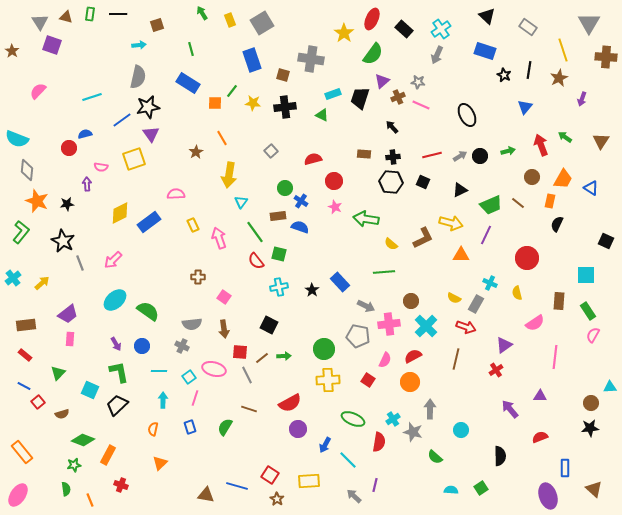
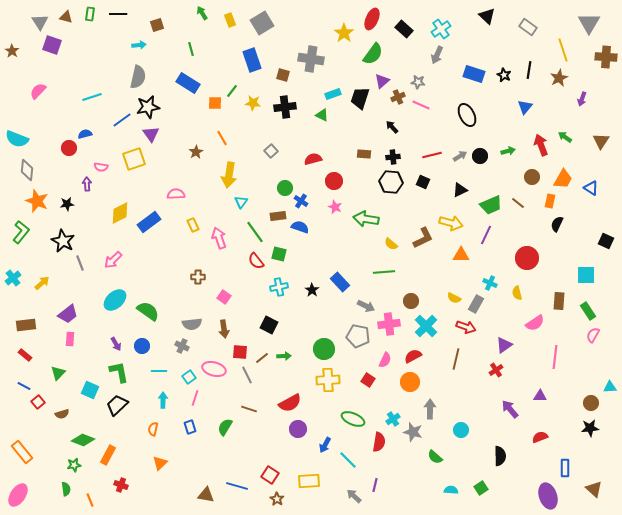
blue rectangle at (485, 51): moved 11 px left, 23 px down
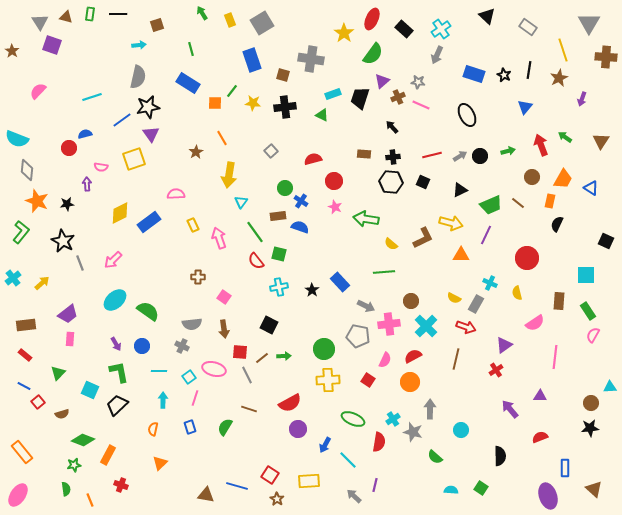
green square at (481, 488): rotated 24 degrees counterclockwise
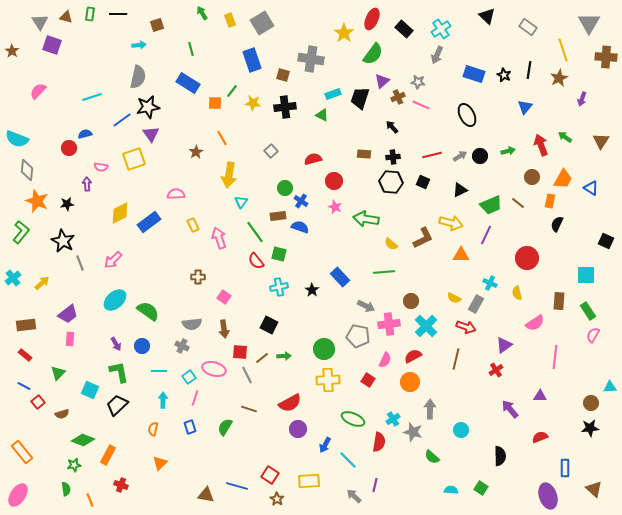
blue rectangle at (340, 282): moved 5 px up
green semicircle at (435, 457): moved 3 px left
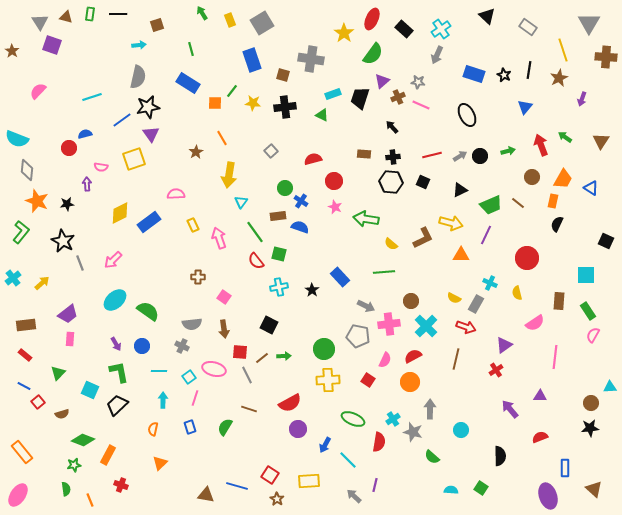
orange rectangle at (550, 201): moved 3 px right
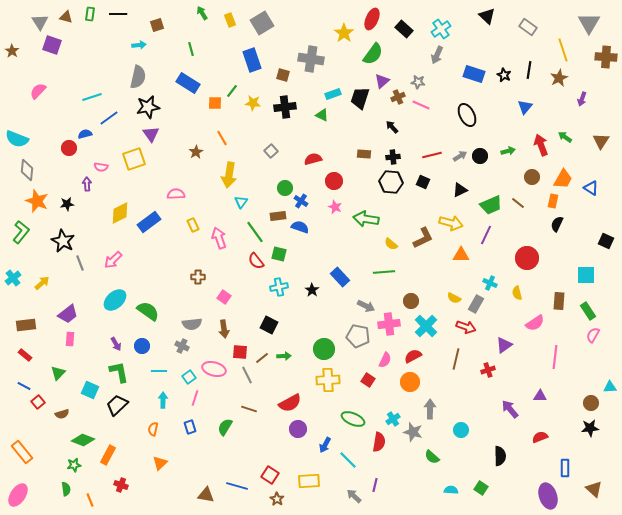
blue line at (122, 120): moved 13 px left, 2 px up
red cross at (496, 370): moved 8 px left; rotated 16 degrees clockwise
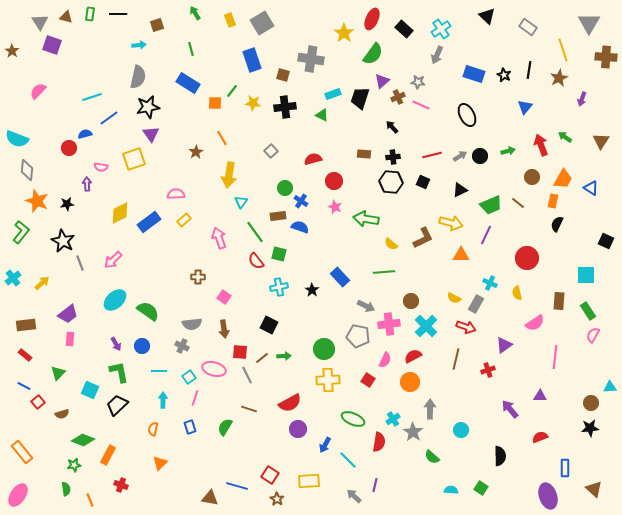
green arrow at (202, 13): moved 7 px left
yellow rectangle at (193, 225): moved 9 px left, 5 px up; rotated 72 degrees clockwise
gray star at (413, 432): rotated 18 degrees clockwise
brown triangle at (206, 495): moved 4 px right, 3 px down
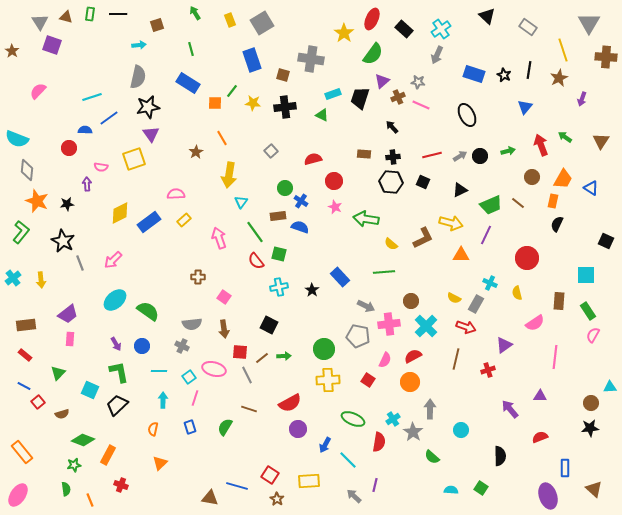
blue semicircle at (85, 134): moved 4 px up; rotated 16 degrees clockwise
yellow arrow at (42, 283): moved 1 px left, 3 px up; rotated 126 degrees clockwise
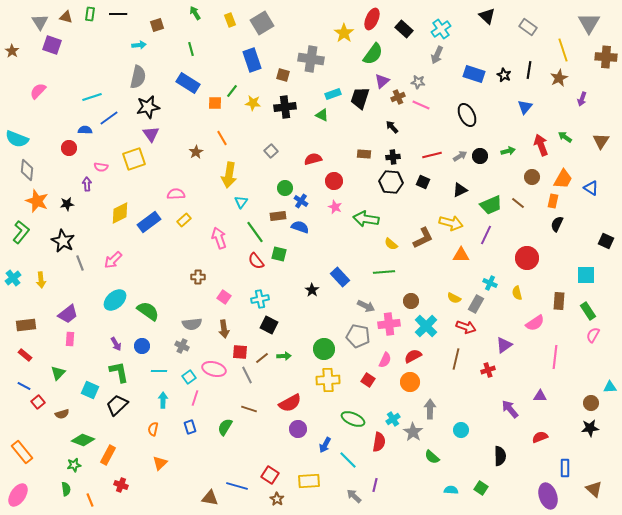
cyan cross at (279, 287): moved 19 px left, 12 px down
